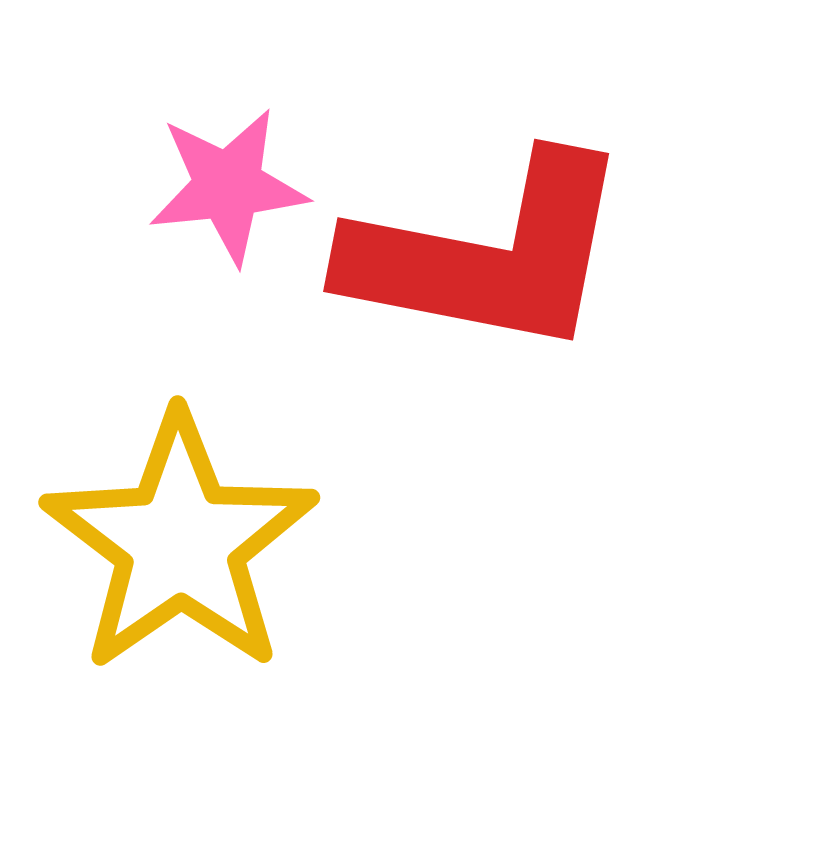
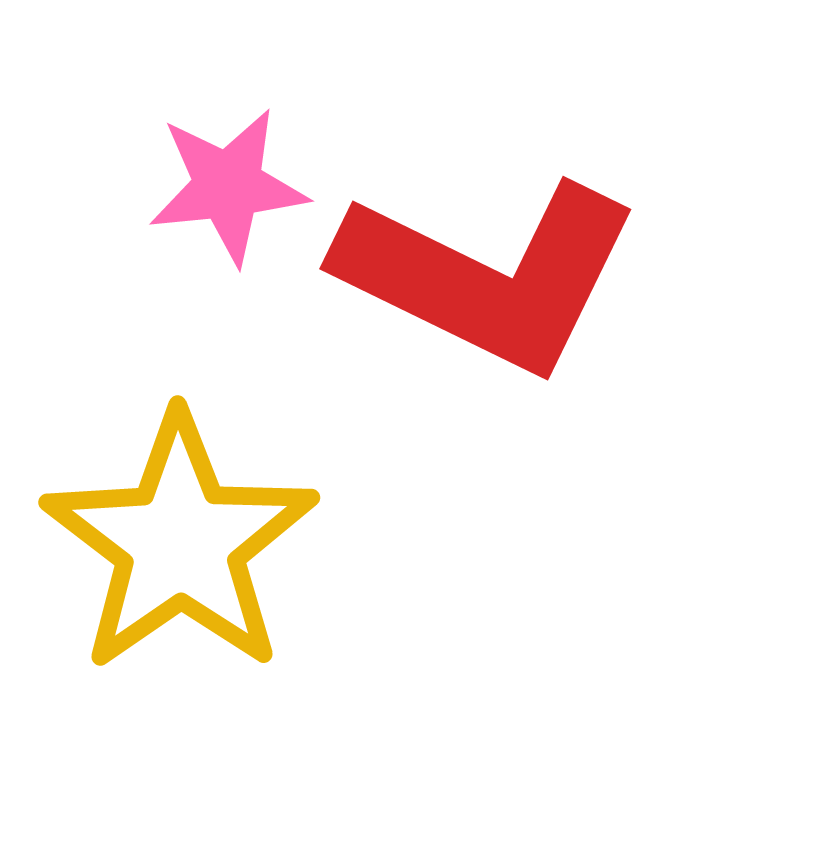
red L-shape: moved 21 px down; rotated 15 degrees clockwise
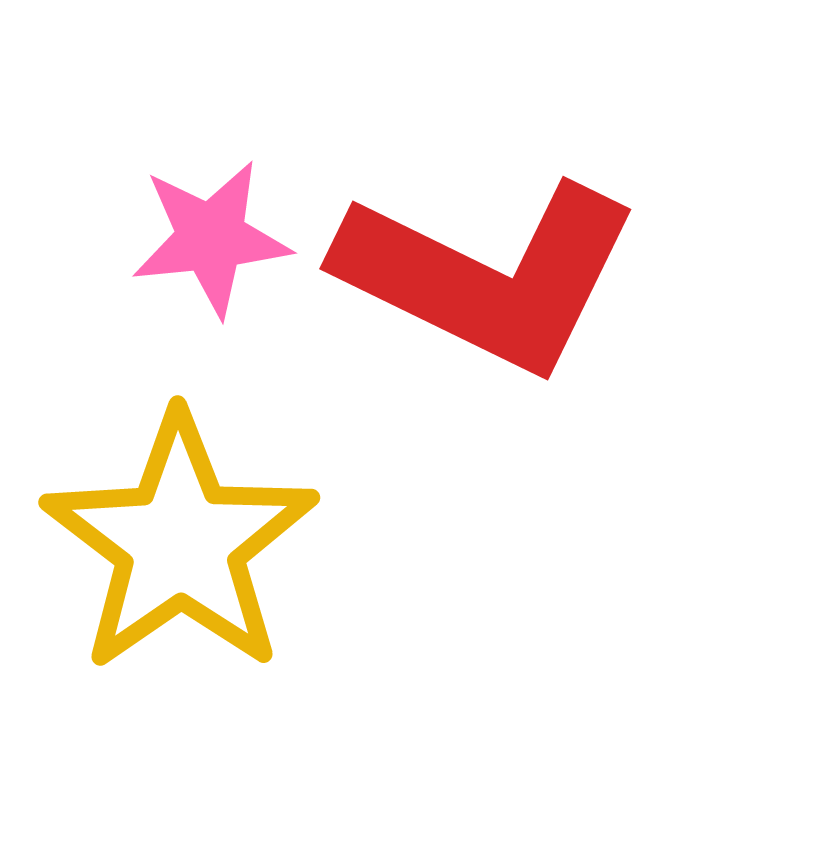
pink star: moved 17 px left, 52 px down
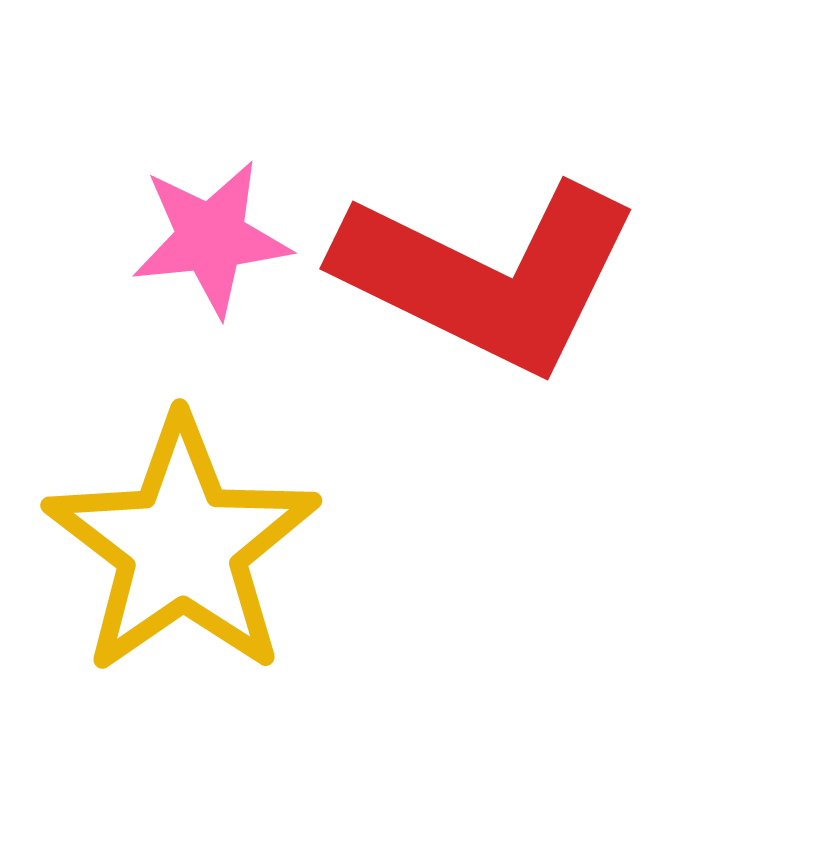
yellow star: moved 2 px right, 3 px down
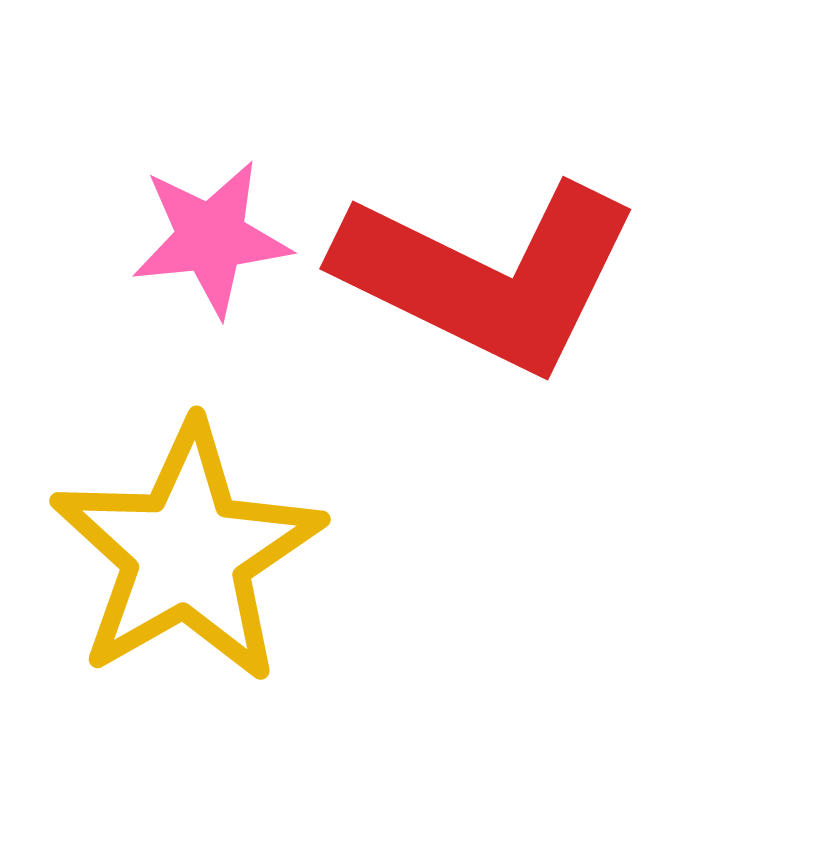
yellow star: moved 5 px right, 7 px down; rotated 5 degrees clockwise
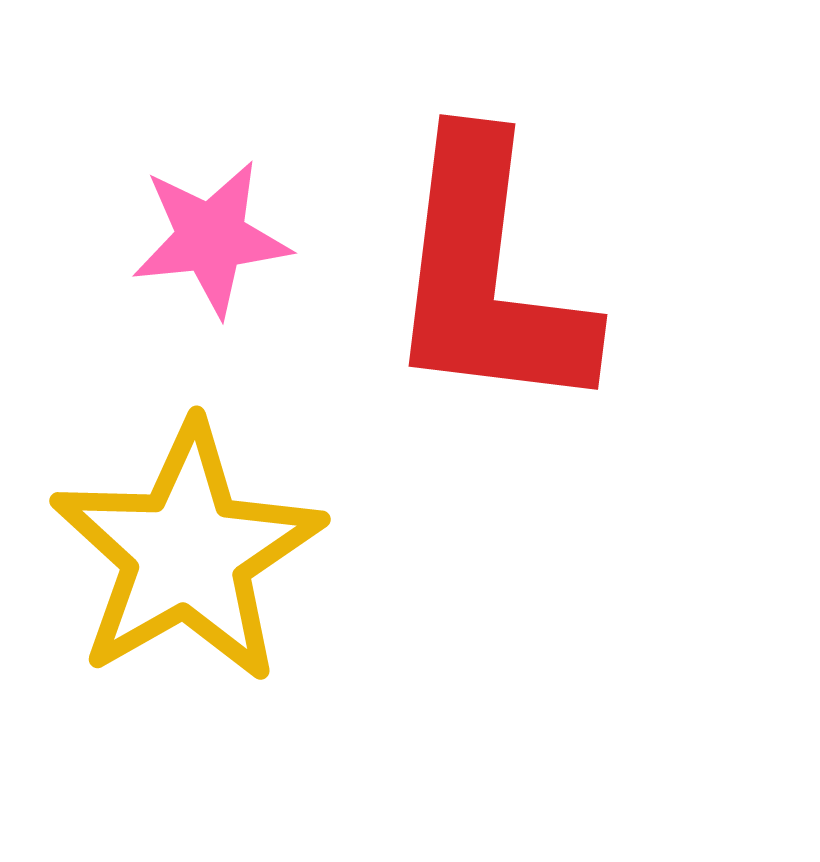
red L-shape: rotated 71 degrees clockwise
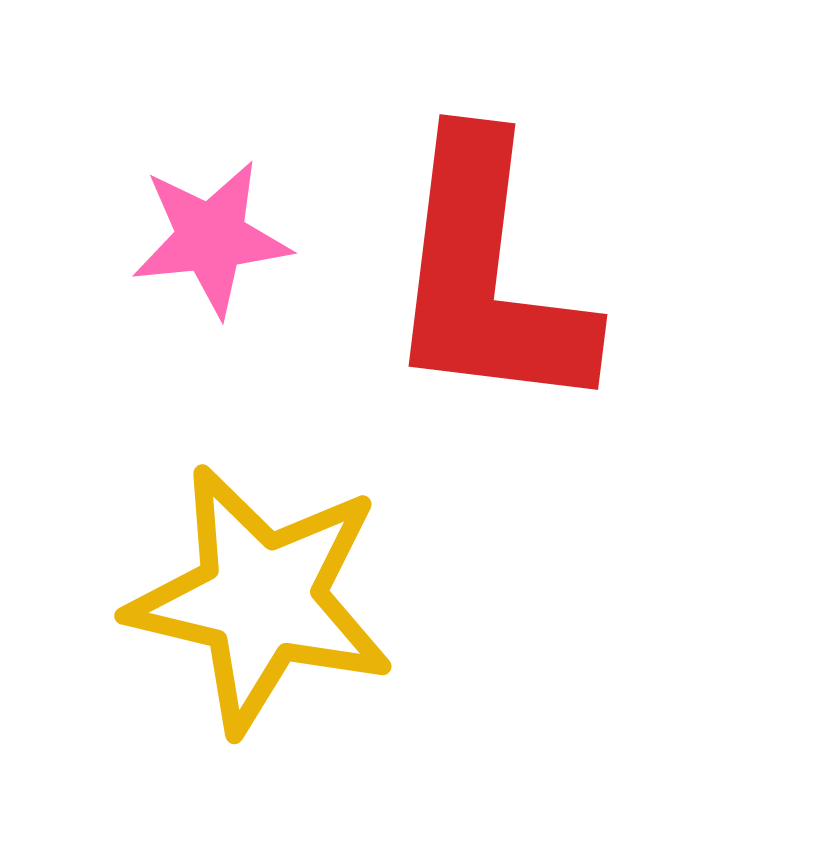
yellow star: moved 74 px right, 46 px down; rotated 29 degrees counterclockwise
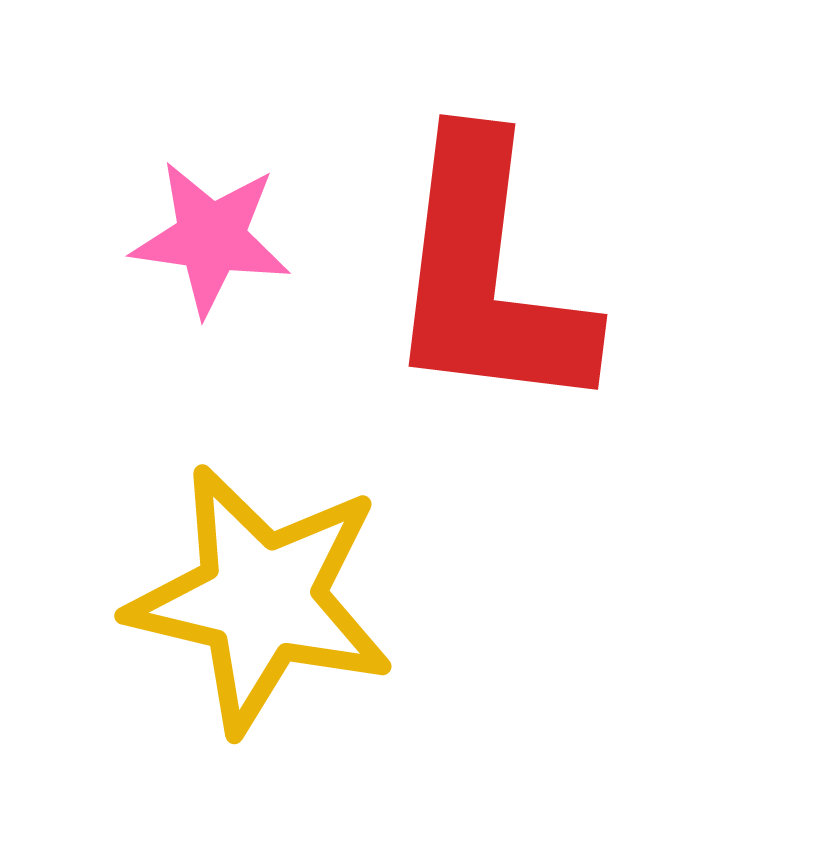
pink star: rotated 14 degrees clockwise
